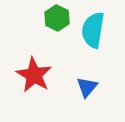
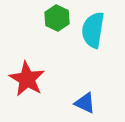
red star: moved 7 px left, 4 px down
blue triangle: moved 2 px left, 16 px down; rotated 45 degrees counterclockwise
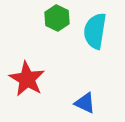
cyan semicircle: moved 2 px right, 1 px down
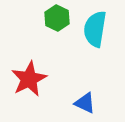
cyan semicircle: moved 2 px up
red star: moved 2 px right; rotated 15 degrees clockwise
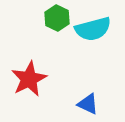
cyan semicircle: moved 2 px left; rotated 114 degrees counterclockwise
blue triangle: moved 3 px right, 1 px down
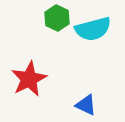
blue triangle: moved 2 px left, 1 px down
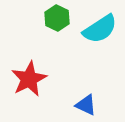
cyan semicircle: moved 7 px right; rotated 18 degrees counterclockwise
